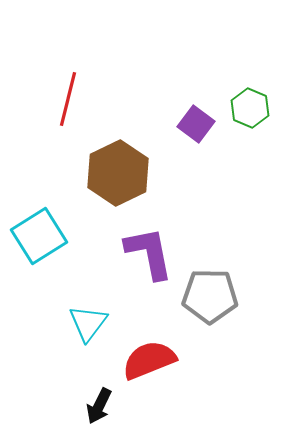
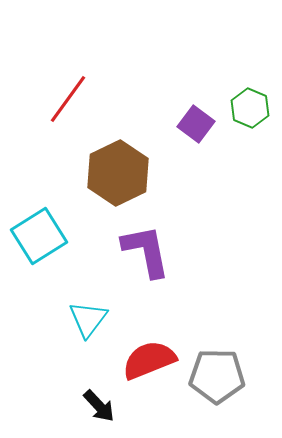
red line: rotated 22 degrees clockwise
purple L-shape: moved 3 px left, 2 px up
gray pentagon: moved 7 px right, 80 px down
cyan triangle: moved 4 px up
black arrow: rotated 69 degrees counterclockwise
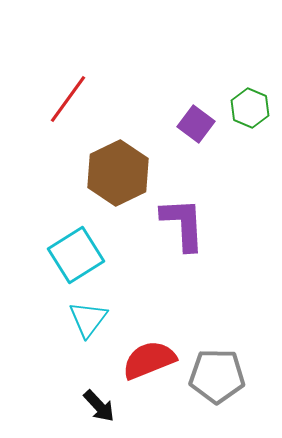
cyan square: moved 37 px right, 19 px down
purple L-shape: moved 37 px right, 27 px up; rotated 8 degrees clockwise
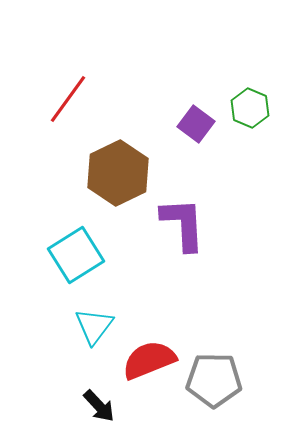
cyan triangle: moved 6 px right, 7 px down
gray pentagon: moved 3 px left, 4 px down
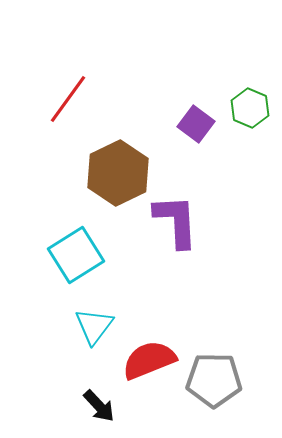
purple L-shape: moved 7 px left, 3 px up
